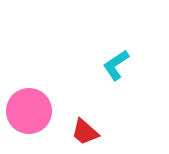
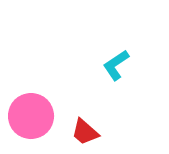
pink circle: moved 2 px right, 5 px down
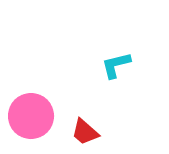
cyan L-shape: rotated 20 degrees clockwise
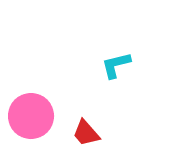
red trapezoid: moved 1 px right, 1 px down; rotated 8 degrees clockwise
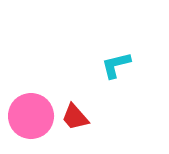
red trapezoid: moved 11 px left, 16 px up
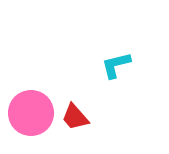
pink circle: moved 3 px up
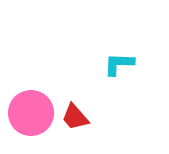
cyan L-shape: moved 3 px right, 1 px up; rotated 16 degrees clockwise
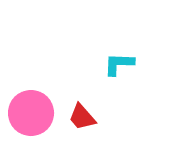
red trapezoid: moved 7 px right
